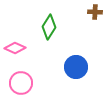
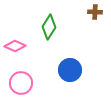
pink diamond: moved 2 px up
blue circle: moved 6 px left, 3 px down
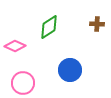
brown cross: moved 2 px right, 12 px down
green diamond: rotated 25 degrees clockwise
pink circle: moved 2 px right
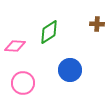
green diamond: moved 5 px down
pink diamond: rotated 20 degrees counterclockwise
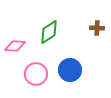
brown cross: moved 4 px down
pink circle: moved 13 px right, 9 px up
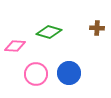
green diamond: rotated 50 degrees clockwise
blue circle: moved 1 px left, 3 px down
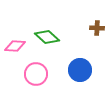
green diamond: moved 2 px left, 5 px down; rotated 25 degrees clockwise
blue circle: moved 11 px right, 3 px up
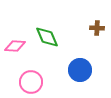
green diamond: rotated 25 degrees clockwise
pink circle: moved 5 px left, 8 px down
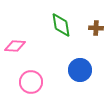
brown cross: moved 1 px left
green diamond: moved 14 px right, 12 px up; rotated 15 degrees clockwise
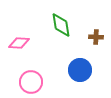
brown cross: moved 9 px down
pink diamond: moved 4 px right, 3 px up
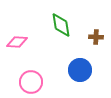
pink diamond: moved 2 px left, 1 px up
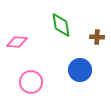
brown cross: moved 1 px right
